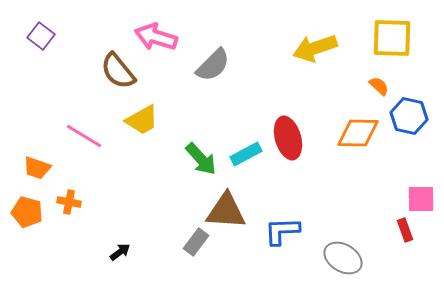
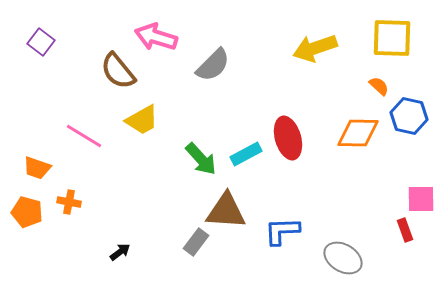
purple square: moved 6 px down
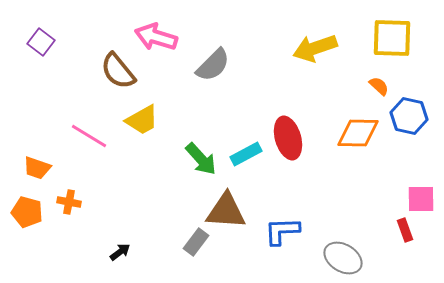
pink line: moved 5 px right
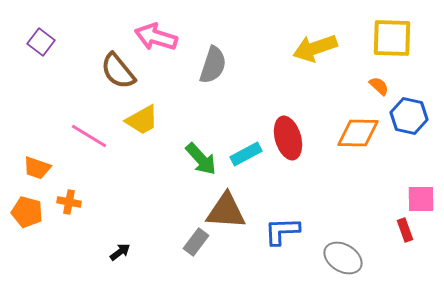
gray semicircle: rotated 27 degrees counterclockwise
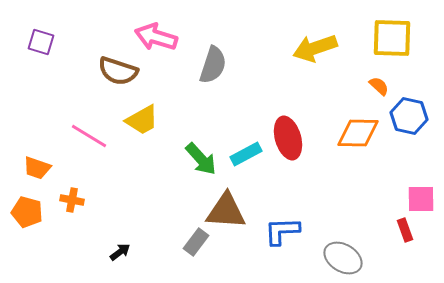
purple square: rotated 20 degrees counterclockwise
brown semicircle: rotated 33 degrees counterclockwise
orange cross: moved 3 px right, 2 px up
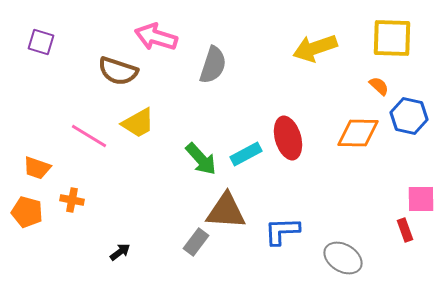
yellow trapezoid: moved 4 px left, 3 px down
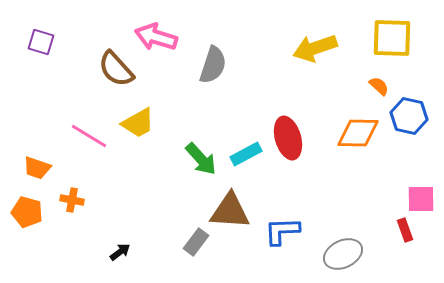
brown semicircle: moved 2 px left, 2 px up; rotated 30 degrees clockwise
brown triangle: moved 4 px right
gray ellipse: moved 4 px up; rotated 57 degrees counterclockwise
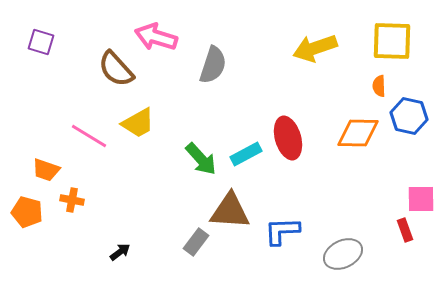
yellow square: moved 3 px down
orange semicircle: rotated 135 degrees counterclockwise
orange trapezoid: moved 9 px right, 2 px down
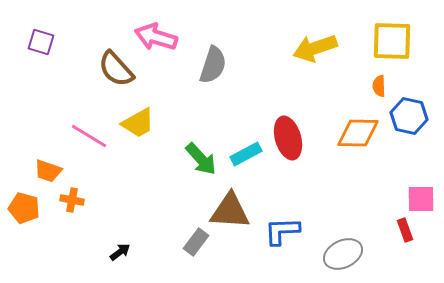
orange trapezoid: moved 2 px right, 1 px down
orange pentagon: moved 3 px left, 4 px up
